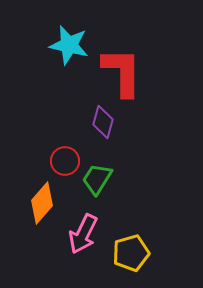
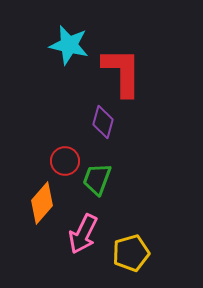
green trapezoid: rotated 12 degrees counterclockwise
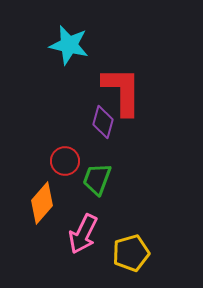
red L-shape: moved 19 px down
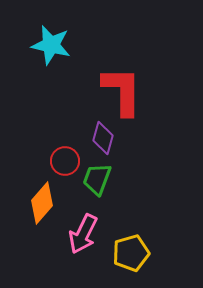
cyan star: moved 18 px left
purple diamond: moved 16 px down
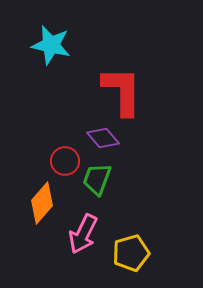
purple diamond: rotated 56 degrees counterclockwise
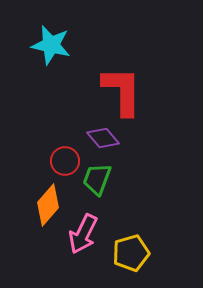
orange diamond: moved 6 px right, 2 px down
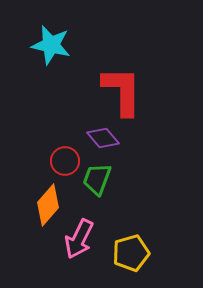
pink arrow: moved 4 px left, 5 px down
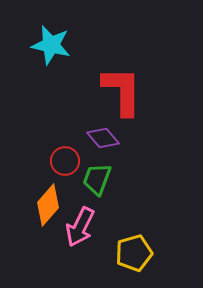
pink arrow: moved 1 px right, 12 px up
yellow pentagon: moved 3 px right
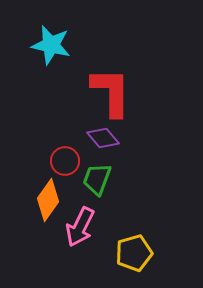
red L-shape: moved 11 px left, 1 px down
orange diamond: moved 5 px up; rotated 6 degrees counterclockwise
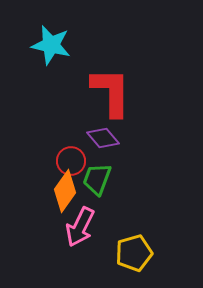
red circle: moved 6 px right
orange diamond: moved 17 px right, 9 px up
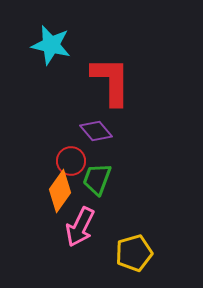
red L-shape: moved 11 px up
purple diamond: moved 7 px left, 7 px up
orange diamond: moved 5 px left
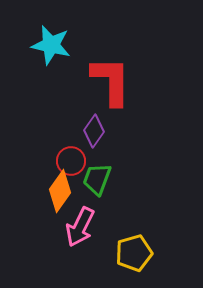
purple diamond: moved 2 px left; rotated 76 degrees clockwise
